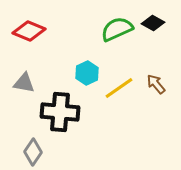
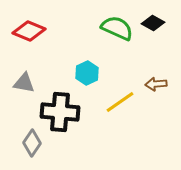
green semicircle: moved 1 px up; rotated 48 degrees clockwise
brown arrow: rotated 55 degrees counterclockwise
yellow line: moved 1 px right, 14 px down
gray diamond: moved 1 px left, 9 px up
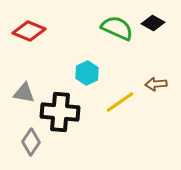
gray triangle: moved 10 px down
gray diamond: moved 1 px left, 1 px up
